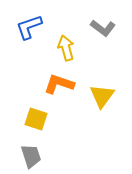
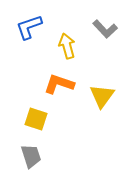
gray L-shape: moved 2 px right, 1 px down; rotated 10 degrees clockwise
yellow arrow: moved 1 px right, 2 px up
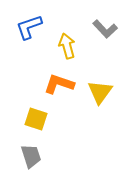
yellow triangle: moved 2 px left, 4 px up
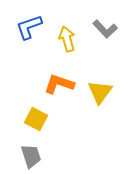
yellow arrow: moved 7 px up
yellow square: rotated 10 degrees clockwise
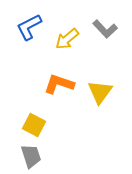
blue L-shape: rotated 8 degrees counterclockwise
yellow arrow: rotated 115 degrees counterclockwise
yellow square: moved 2 px left, 6 px down
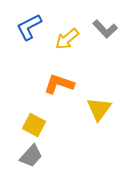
yellow triangle: moved 1 px left, 17 px down
gray trapezoid: rotated 60 degrees clockwise
